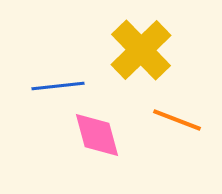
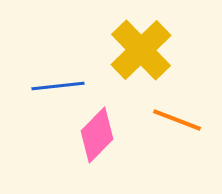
pink diamond: rotated 60 degrees clockwise
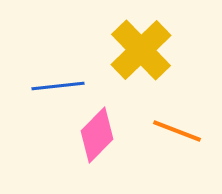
orange line: moved 11 px down
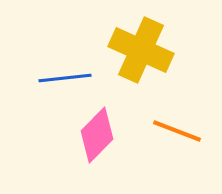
yellow cross: rotated 22 degrees counterclockwise
blue line: moved 7 px right, 8 px up
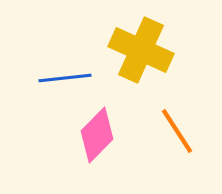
orange line: rotated 36 degrees clockwise
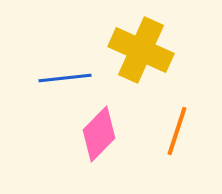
orange line: rotated 51 degrees clockwise
pink diamond: moved 2 px right, 1 px up
